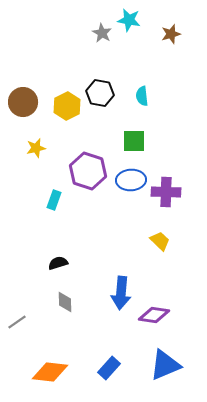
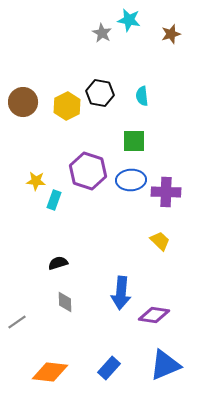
yellow star: moved 33 px down; rotated 18 degrees clockwise
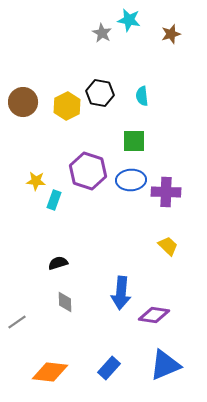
yellow trapezoid: moved 8 px right, 5 px down
